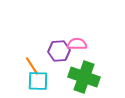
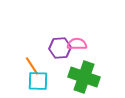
purple hexagon: moved 1 px right, 3 px up
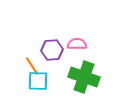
purple hexagon: moved 8 px left, 2 px down
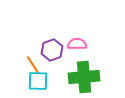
purple hexagon: rotated 15 degrees counterclockwise
orange line: moved 1 px right, 1 px up
green cross: rotated 24 degrees counterclockwise
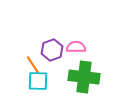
pink semicircle: moved 1 px left, 3 px down
green cross: rotated 12 degrees clockwise
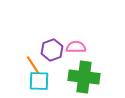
cyan square: moved 1 px right
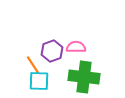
purple hexagon: moved 1 px down
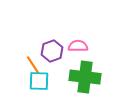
pink semicircle: moved 2 px right, 1 px up
green cross: moved 1 px right
